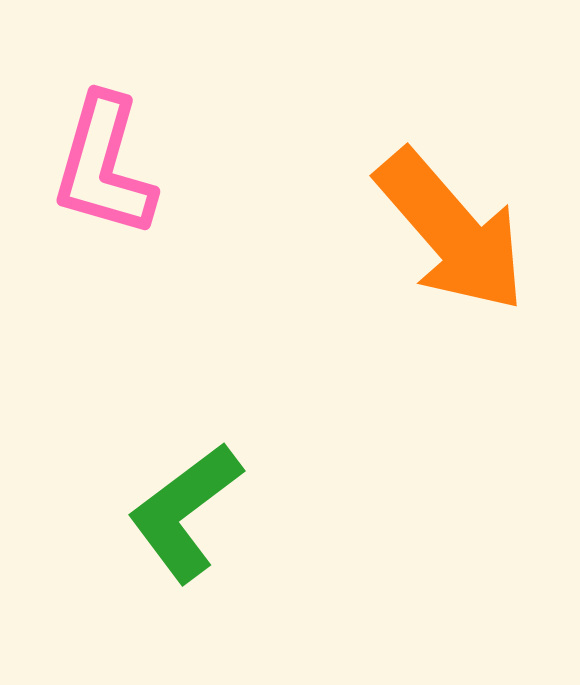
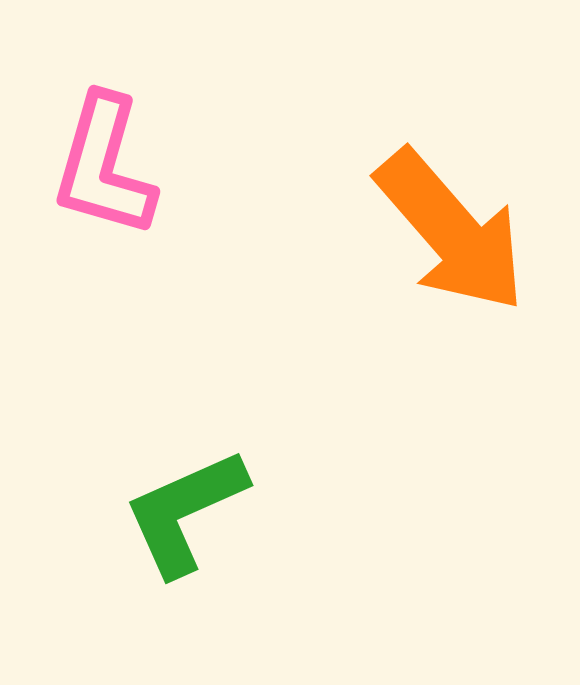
green L-shape: rotated 13 degrees clockwise
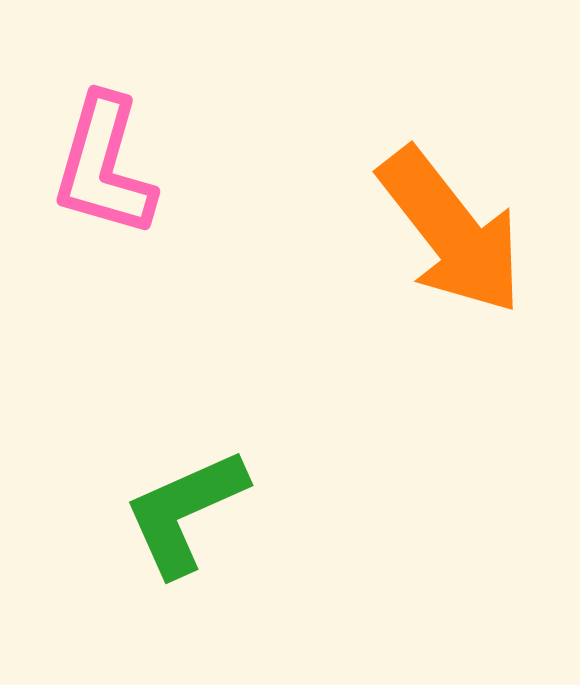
orange arrow: rotated 3 degrees clockwise
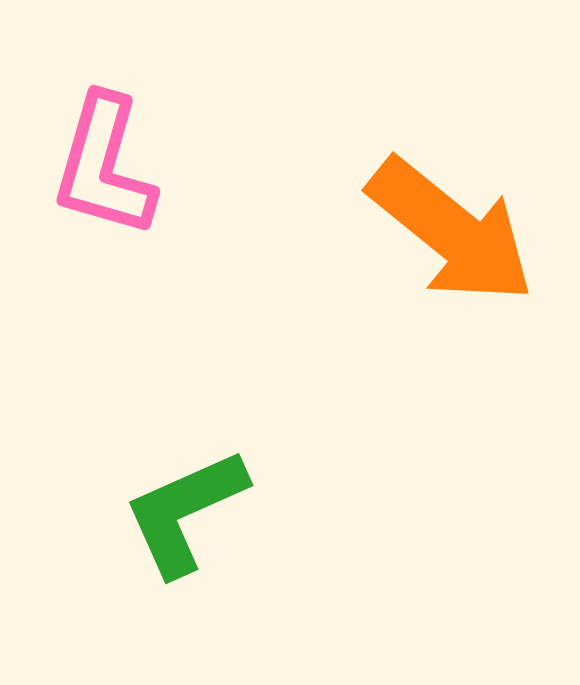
orange arrow: rotated 13 degrees counterclockwise
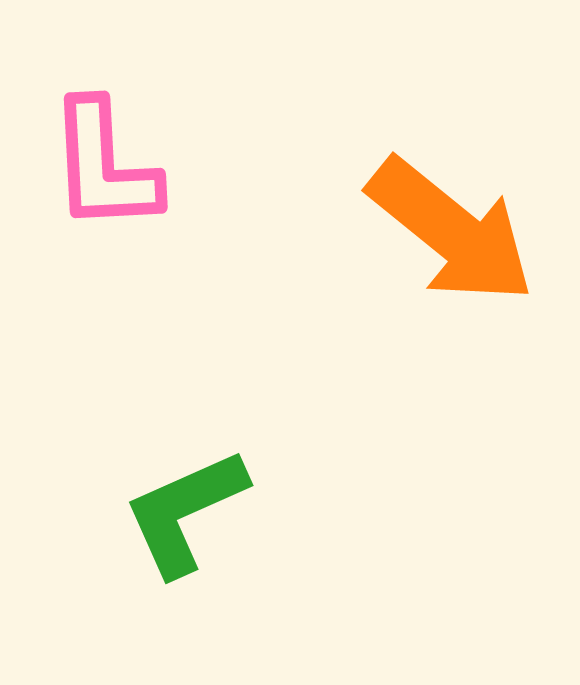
pink L-shape: rotated 19 degrees counterclockwise
